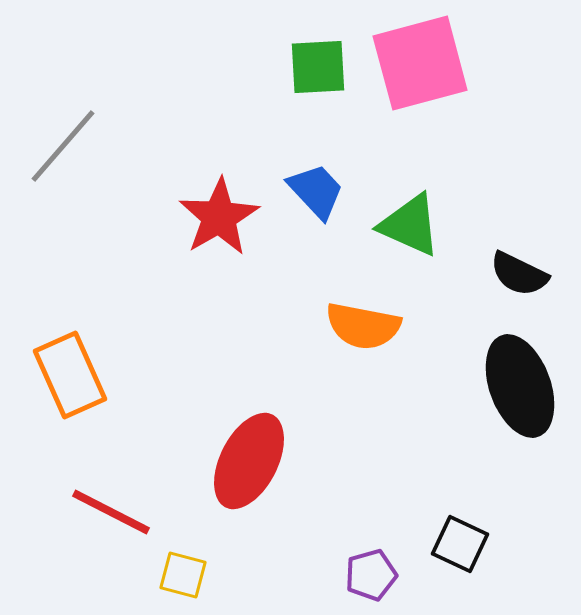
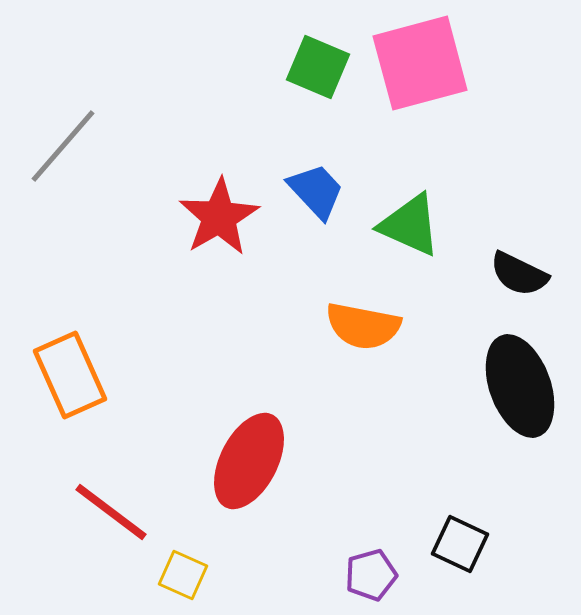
green square: rotated 26 degrees clockwise
red line: rotated 10 degrees clockwise
yellow square: rotated 9 degrees clockwise
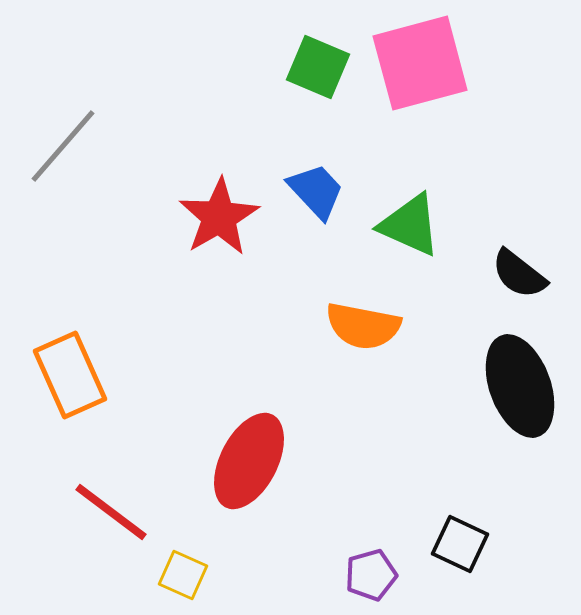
black semicircle: rotated 12 degrees clockwise
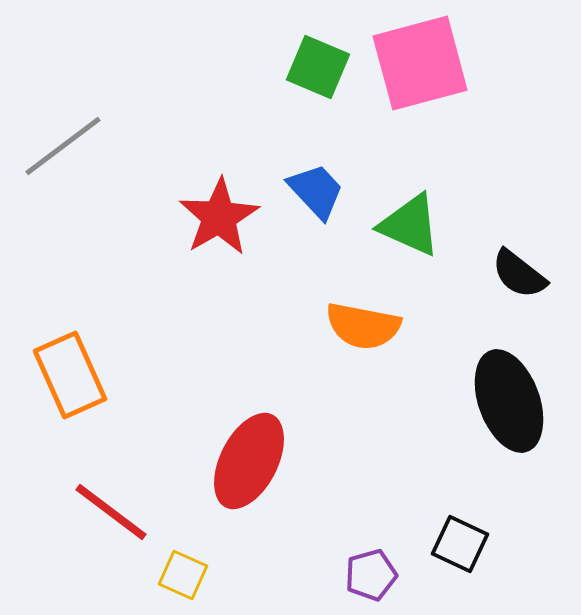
gray line: rotated 12 degrees clockwise
black ellipse: moved 11 px left, 15 px down
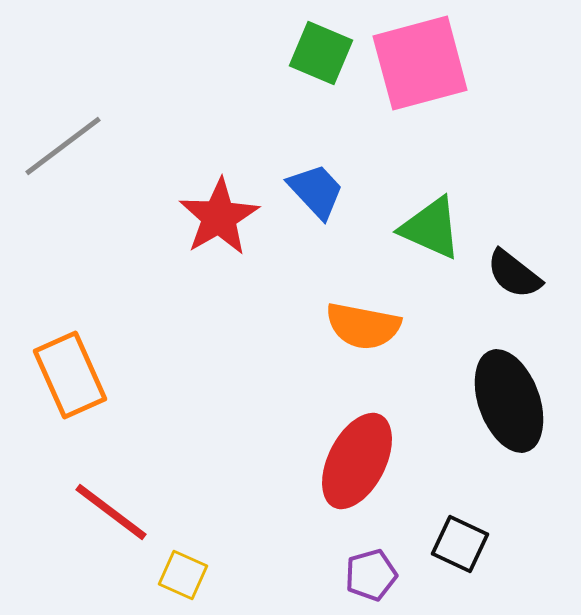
green square: moved 3 px right, 14 px up
green triangle: moved 21 px right, 3 px down
black semicircle: moved 5 px left
red ellipse: moved 108 px right
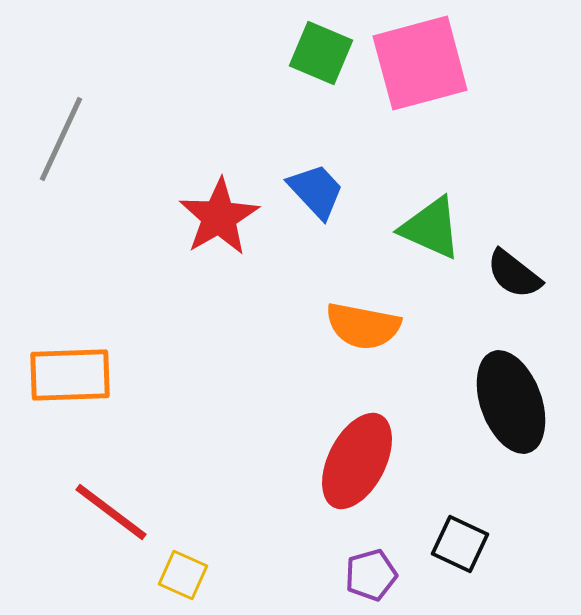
gray line: moved 2 px left, 7 px up; rotated 28 degrees counterclockwise
orange rectangle: rotated 68 degrees counterclockwise
black ellipse: moved 2 px right, 1 px down
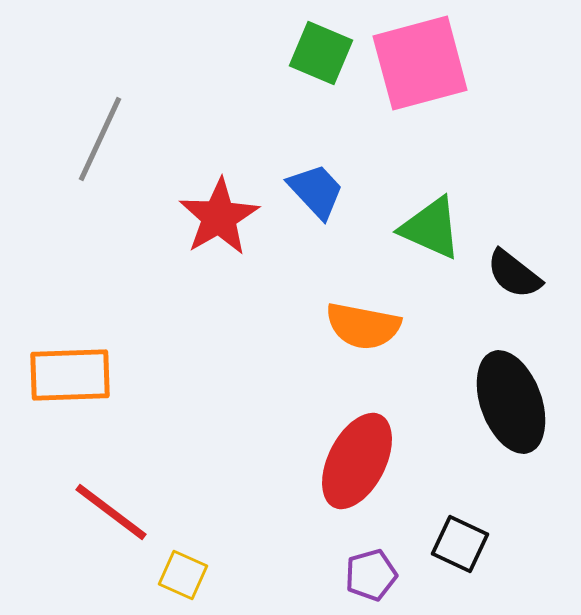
gray line: moved 39 px right
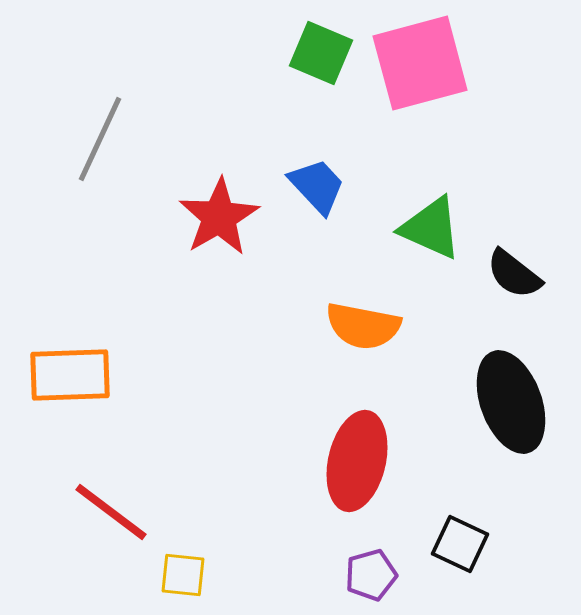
blue trapezoid: moved 1 px right, 5 px up
red ellipse: rotated 14 degrees counterclockwise
yellow square: rotated 18 degrees counterclockwise
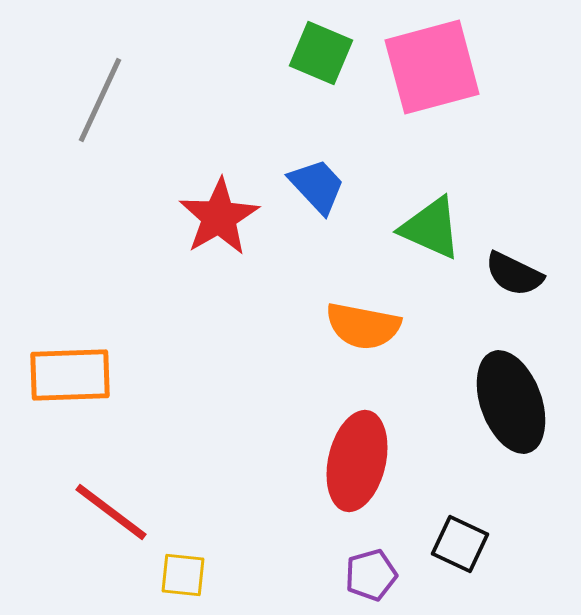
pink square: moved 12 px right, 4 px down
gray line: moved 39 px up
black semicircle: rotated 12 degrees counterclockwise
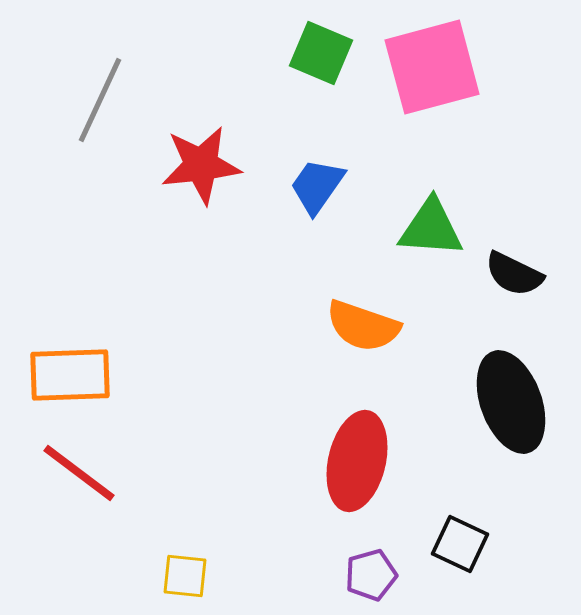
blue trapezoid: rotated 102 degrees counterclockwise
red star: moved 18 px left, 52 px up; rotated 24 degrees clockwise
green triangle: rotated 20 degrees counterclockwise
orange semicircle: rotated 8 degrees clockwise
red line: moved 32 px left, 39 px up
yellow square: moved 2 px right, 1 px down
